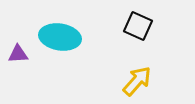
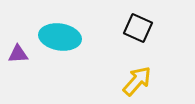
black square: moved 2 px down
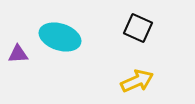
cyan ellipse: rotated 9 degrees clockwise
yellow arrow: rotated 24 degrees clockwise
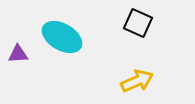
black square: moved 5 px up
cyan ellipse: moved 2 px right; rotated 12 degrees clockwise
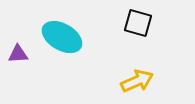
black square: rotated 8 degrees counterclockwise
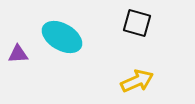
black square: moved 1 px left
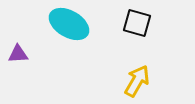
cyan ellipse: moved 7 px right, 13 px up
yellow arrow: rotated 36 degrees counterclockwise
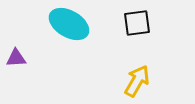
black square: rotated 24 degrees counterclockwise
purple triangle: moved 2 px left, 4 px down
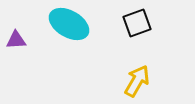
black square: rotated 12 degrees counterclockwise
purple triangle: moved 18 px up
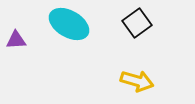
black square: rotated 16 degrees counterclockwise
yellow arrow: rotated 76 degrees clockwise
